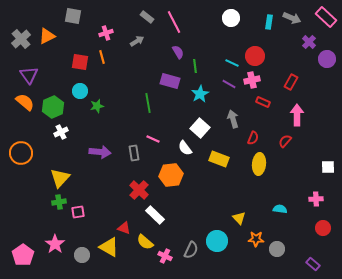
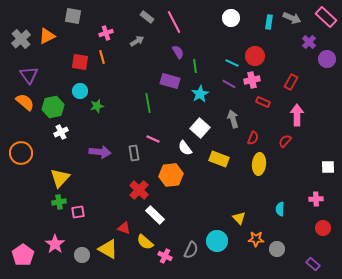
green hexagon at (53, 107): rotated 10 degrees clockwise
cyan semicircle at (280, 209): rotated 96 degrees counterclockwise
yellow triangle at (109, 247): moved 1 px left, 2 px down
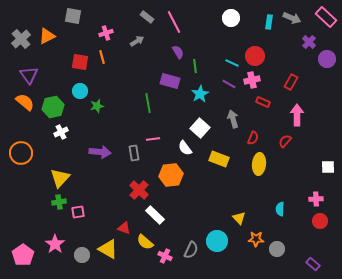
pink line at (153, 139): rotated 32 degrees counterclockwise
red circle at (323, 228): moved 3 px left, 7 px up
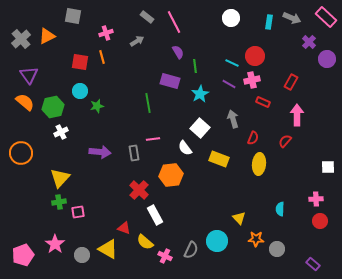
white rectangle at (155, 215): rotated 18 degrees clockwise
pink pentagon at (23, 255): rotated 15 degrees clockwise
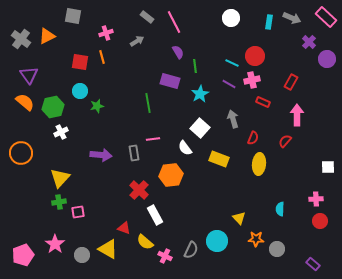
gray cross at (21, 39): rotated 12 degrees counterclockwise
purple arrow at (100, 152): moved 1 px right, 3 px down
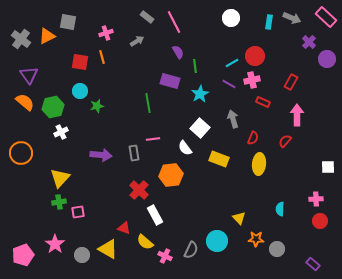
gray square at (73, 16): moved 5 px left, 6 px down
cyan line at (232, 63): rotated 56 degrees counterclockwise
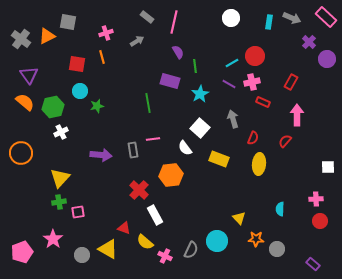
pink line at (174, 22): rotated 40 degrees clockwise
red square at (80, 62): moved 3 px left, 2 px down
pink cross at (252, 80): moved 2 px down
gray rectangle at (134, 153): moved 1 px left, 3 px up
pink star at (55, 244): moved 2 px left, 5 px up
pink pentagon at (23, 255): moved 1 px left, 3 px up
